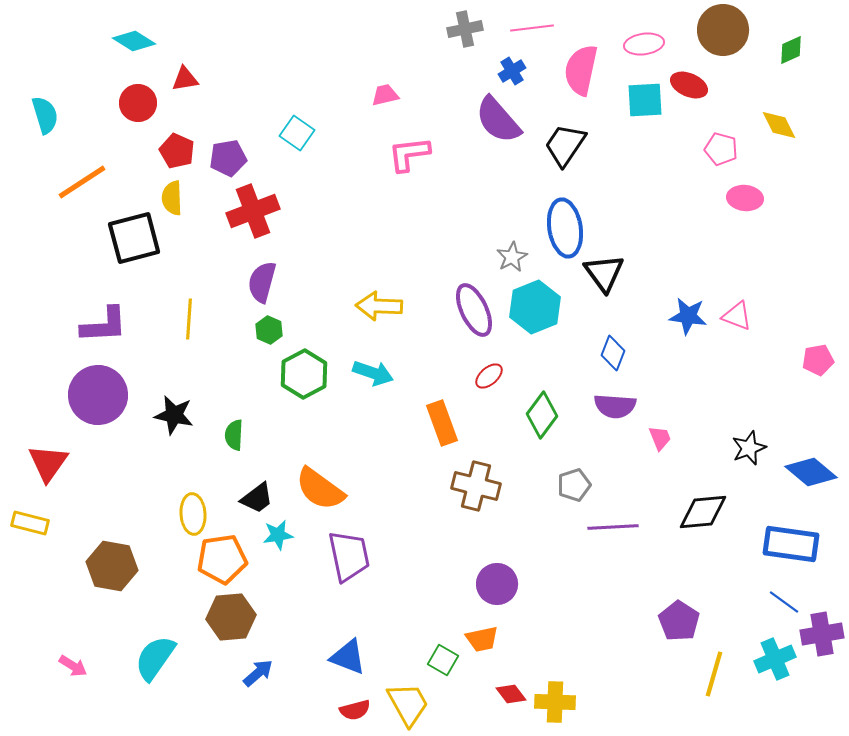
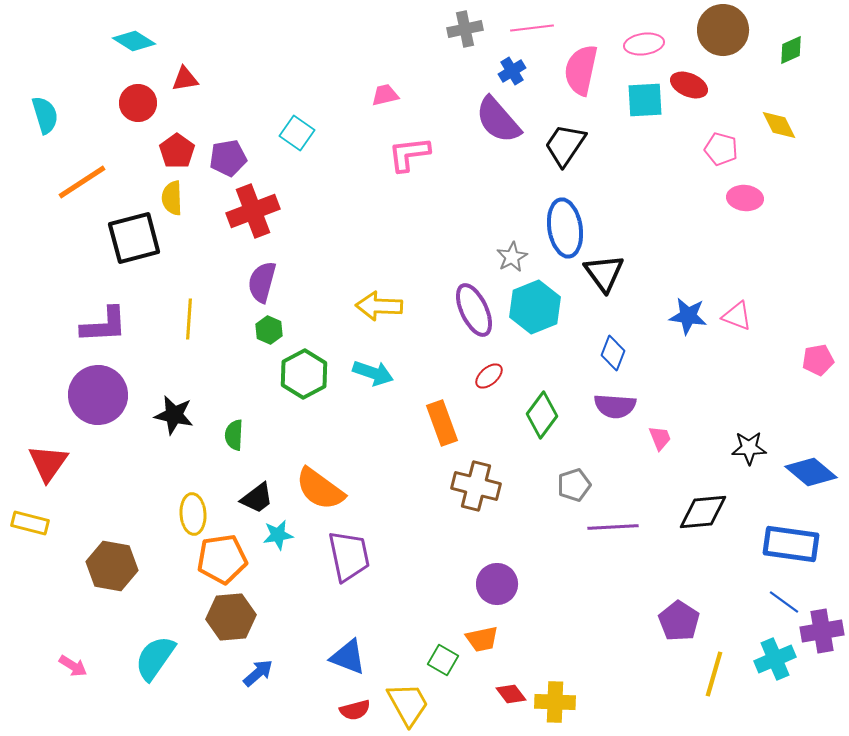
red pentagon at (177, 151): rotated 12 degrees clockwise
black star at (749, 448): rotated 20 degrees clockwise
purple cross at (822, 634): moved 3 px up
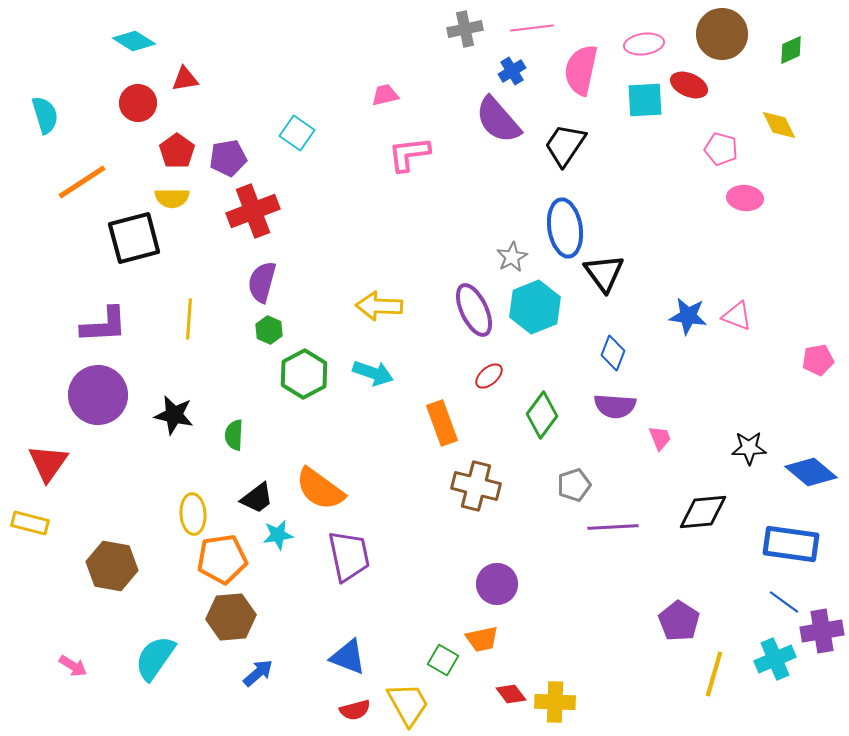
brown circle at (723, 30): moved 1 px left, 4 px down
yellow semicircle at (172, 198): rotated 88 degrees counterclockwise
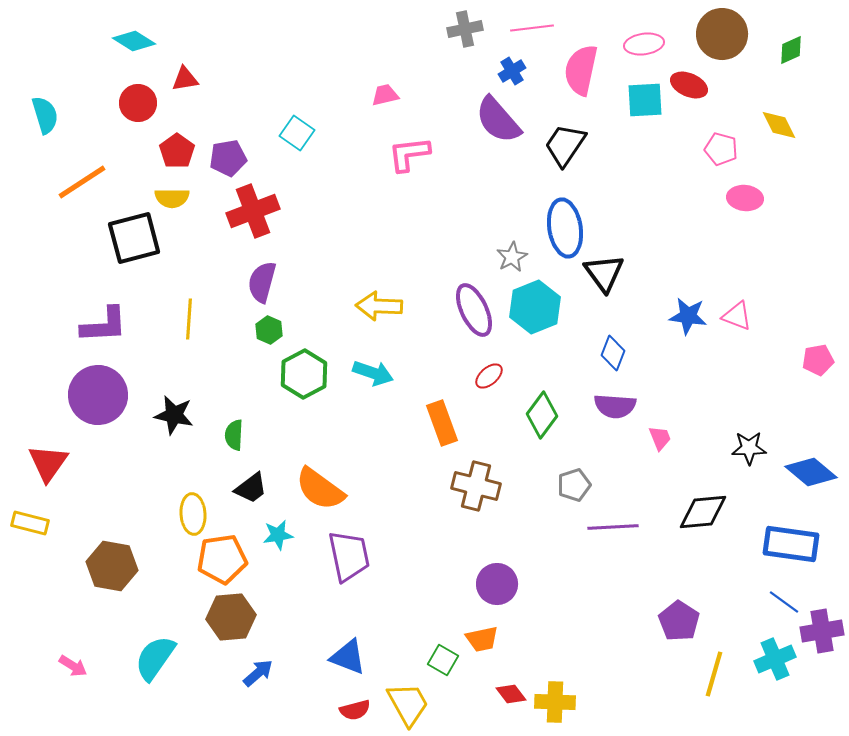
black trapezoid at (257, 498): moved 6 px left, 10 px up
